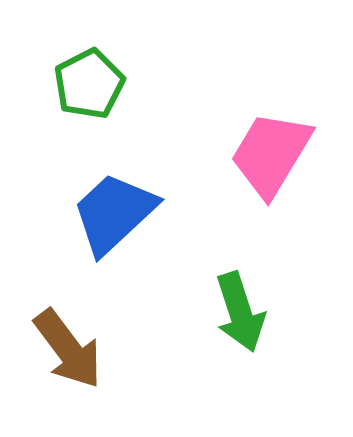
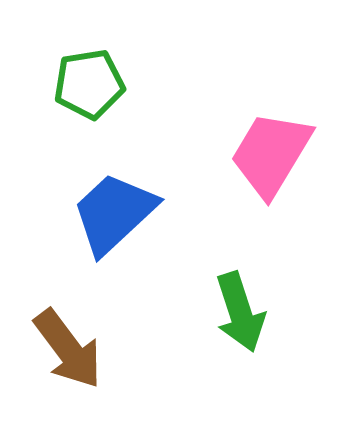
green pentagon: rotated 18 degrees clockwise
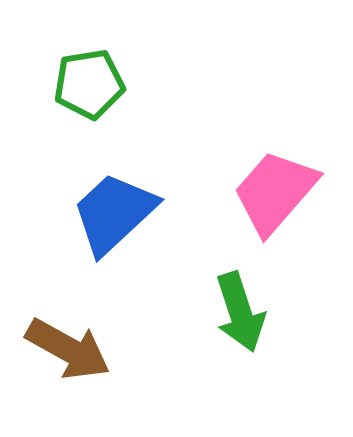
pink trapezoid: moved 4 px right, 38 px down; rotated 10 degrees clockwise
brown arrow: rotated 24 degrees counterclockwise
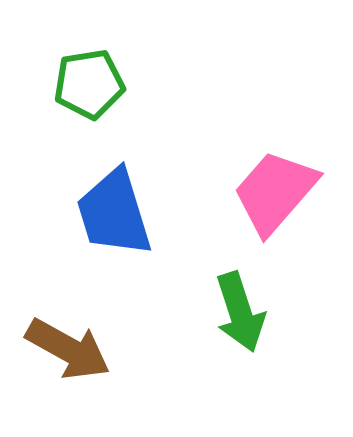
blue trapezoid: rotated 64 degrees counterclockwise
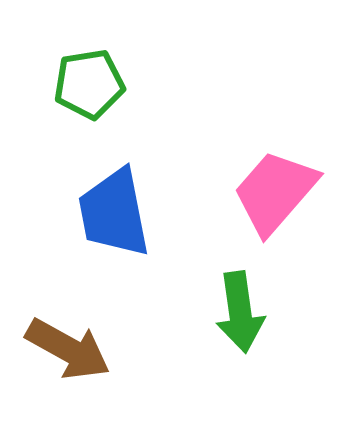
blue trapezoid: rotated 6 degrees clockwise
green arrow: rotated 10 degrees clockwise
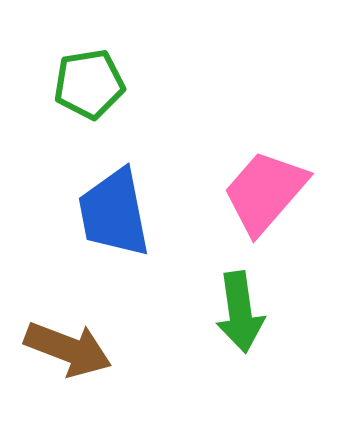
pink trapezoid: moved 10 px left
brown arrow: rotated 8 degrees counterclockwise
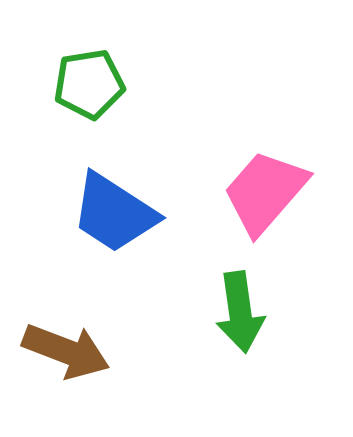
blue trapezoid: rotated 46 degrees counterclockwise
brown arrow: moved 2 px left, 2 px down
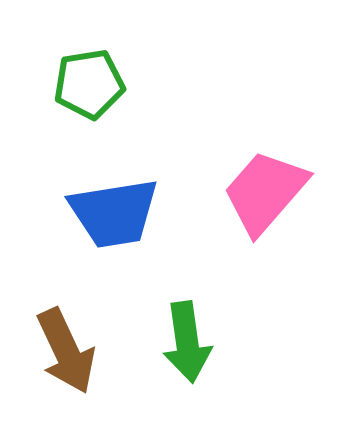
blue trapezoid: rotated 42 degrees counterclockwise
green arrow: moved 53 px left, 30 px down
brown arrow: rotated 44 degrees clockwise
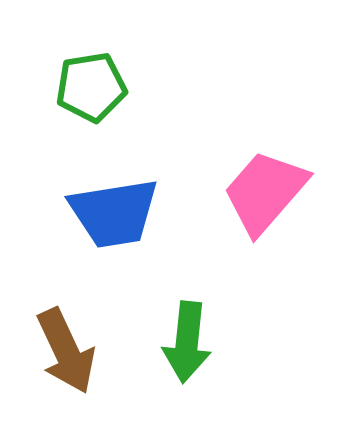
green pentagon: moved 2 px right, 3 px down
green arrow: rotated 14 degrees clockwise
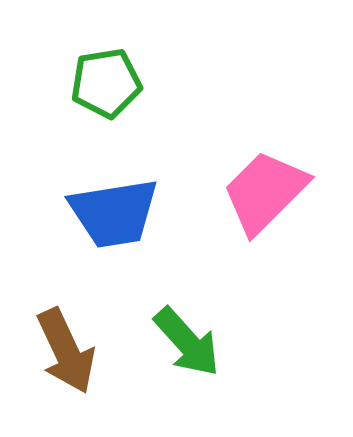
green pentagon: moved 15 px right, 4 px up
pink trapezoid: rotated 4 degrees clockwise
green arrow: rotated 48 degrees counterclockwise
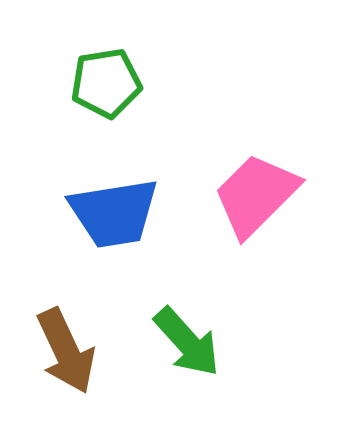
pink trapezoid: moved 9 px left, 3 px down
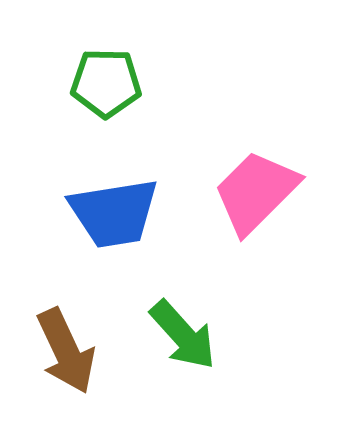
green pentagon: rotated 10 degrees clockwise
pink trapezoid: moved 3 px up
green arrow: moved 4 px left, 7 px up
